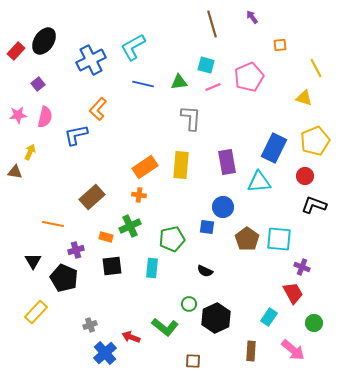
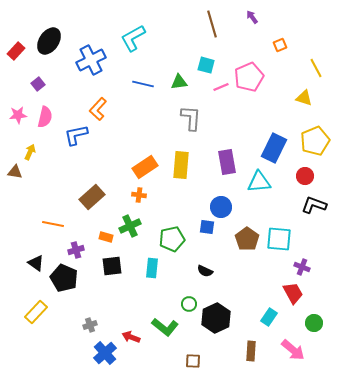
black ellipse at (44, 41): moved 5 px right
orange square at (280, 45): rotated 16 degrees counterclockwise
cyan L-shape at (133, 47): moved 9 px up
pink line at (213, 87): moved 8 px right
blue circle at (223, 207): moved 2 px left
black triangle at (33, 261): moved 3 px right, 2 px down; rotated 24 degrees counterclockwise
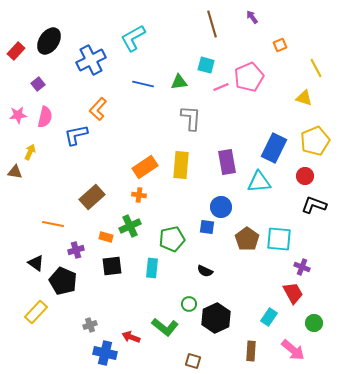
black pentagon at (64, 278): moved 1 px left, 3 px down
blue cross at (105, 353): rotated 35 degrees counterclockwise
brown square at (193, 361): rotated 14 degrees clockwise
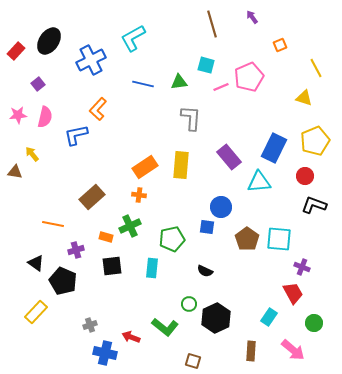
yellow arrow at (30, 152): moved 2 px right, 2 px down; rotated 63 degrees counterclockwise
purple rectangle at (227, 162): moved 2 px right, 5 px up; rotated 30 degrees counterclockwise
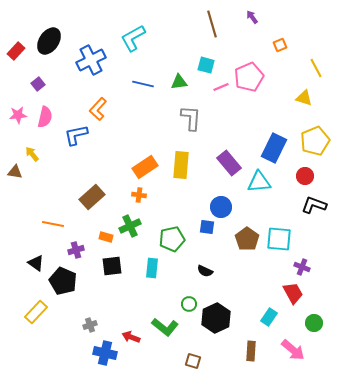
purple rectangle at (229, 157): moved 6 px down
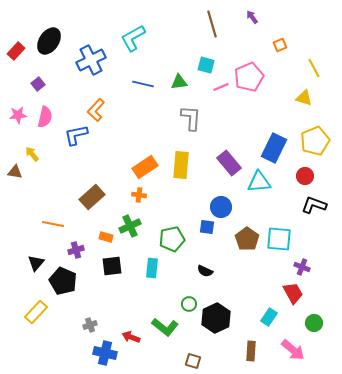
yellow line at (316, 68): moved 2 px left
orange L-shape at (98, 109): moved 2 px left, 1 px down
black triangle at (36, 263): rotated 36 degrees clockwise
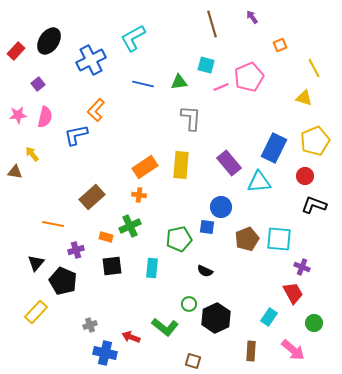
green pentagon at (172, 239): moved 7 px right
brown pentagon at (247, 239): rotated 15 degrees clockwise
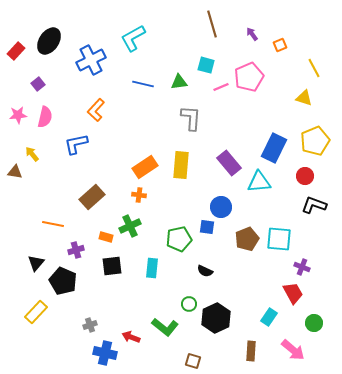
purple arrow at (252, 17): moved 17 px down
blue L-shape at (76, 135): moved 9 px down
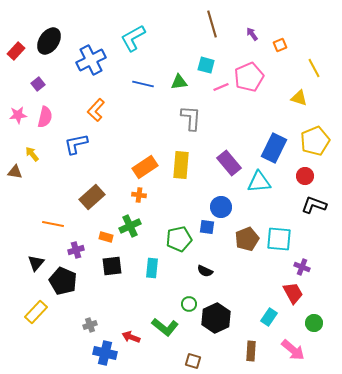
yellow triangle at (304, 98): moved 5 px left
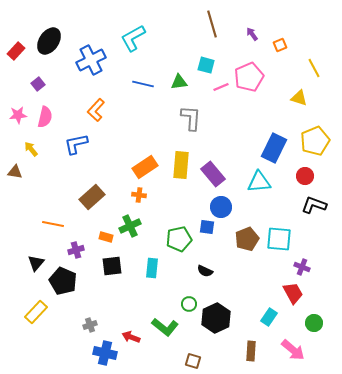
yellow arrow at (32, 154): moved 1 px left, 5 px up
purple rectangle at (229, 163): moved 16 px left, 11 px down
